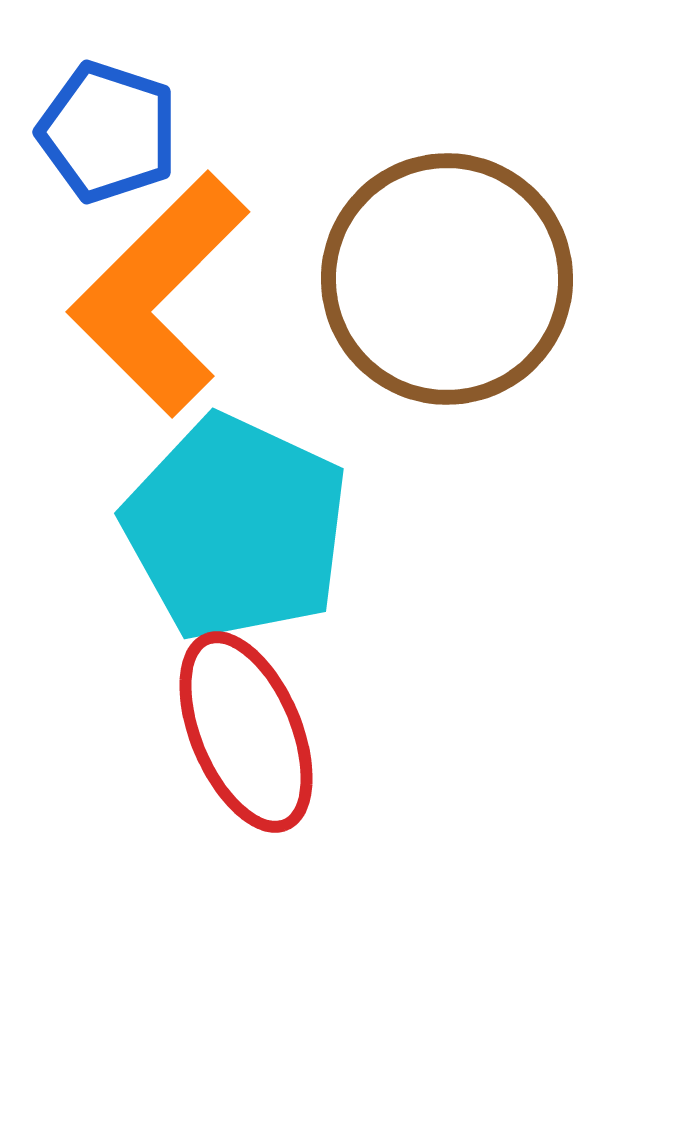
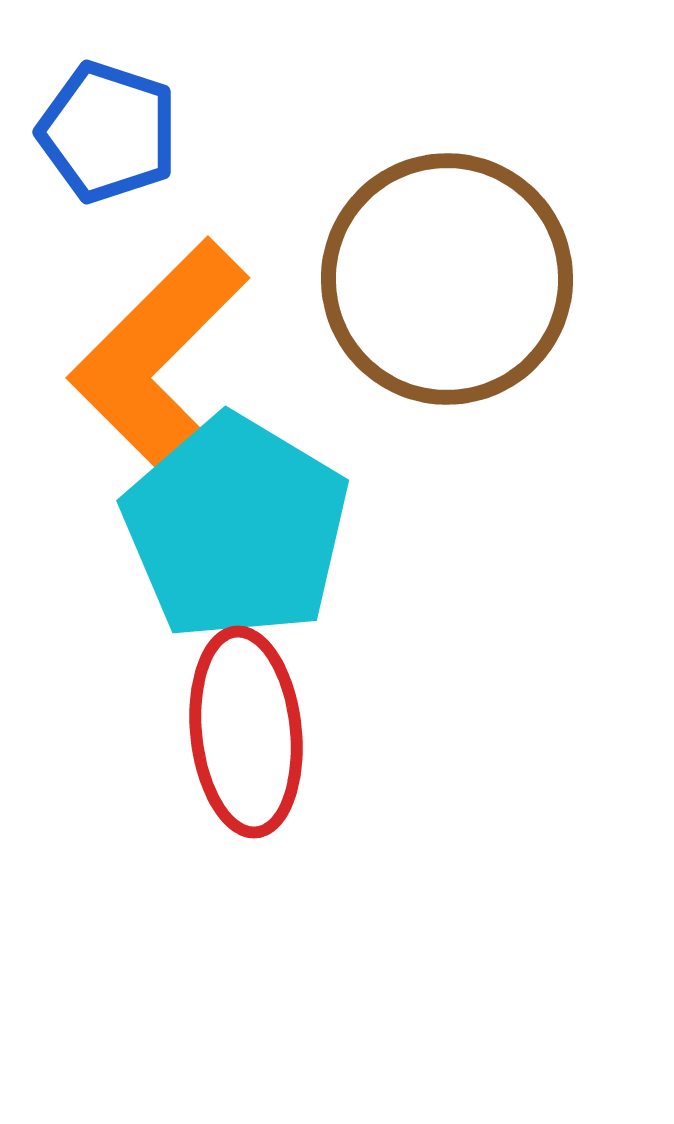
orange L-shape: moved 66 px down
cyan pentagon: rotated 6 degrees clockwise
red ellipse: rotated 17 degrees clockwise
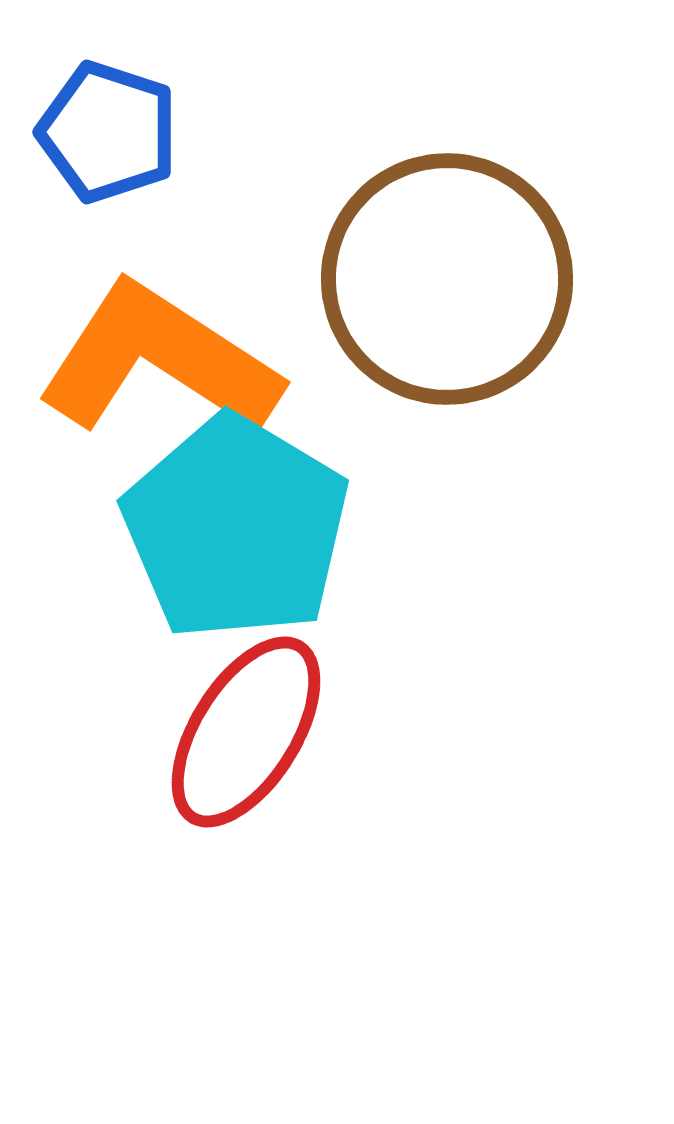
orange L-shape: rotated 78 degrees clockwise
red ellipse: rotated 38 degrees clockwise
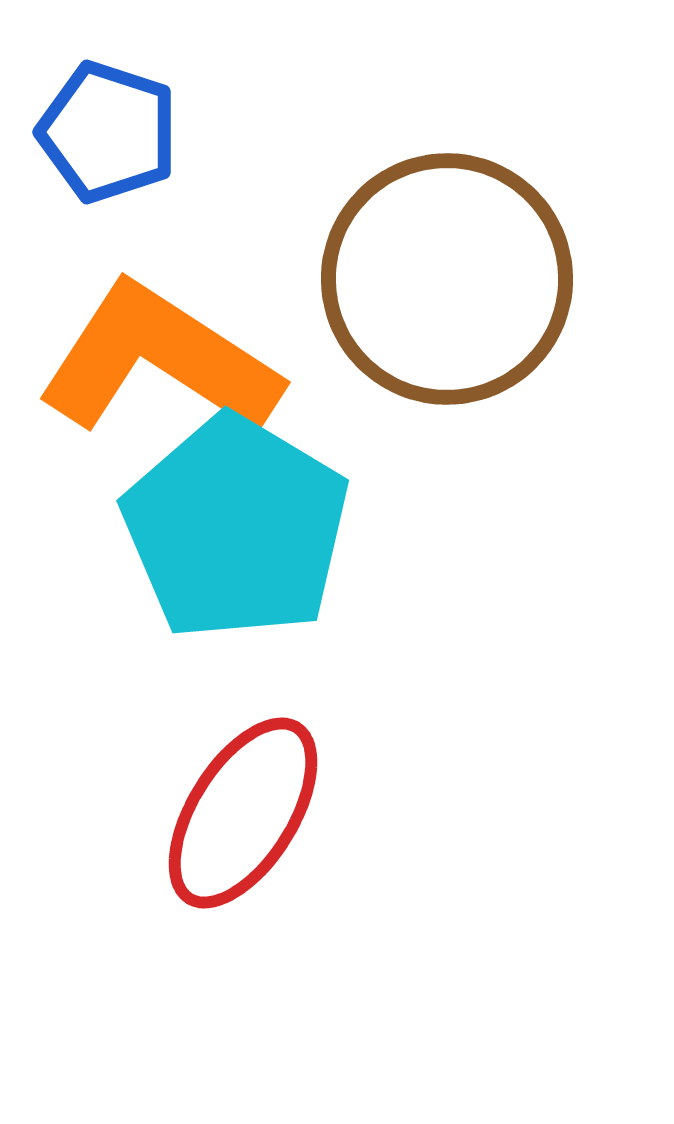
red ellipse: moved 3 px left, 81 px down
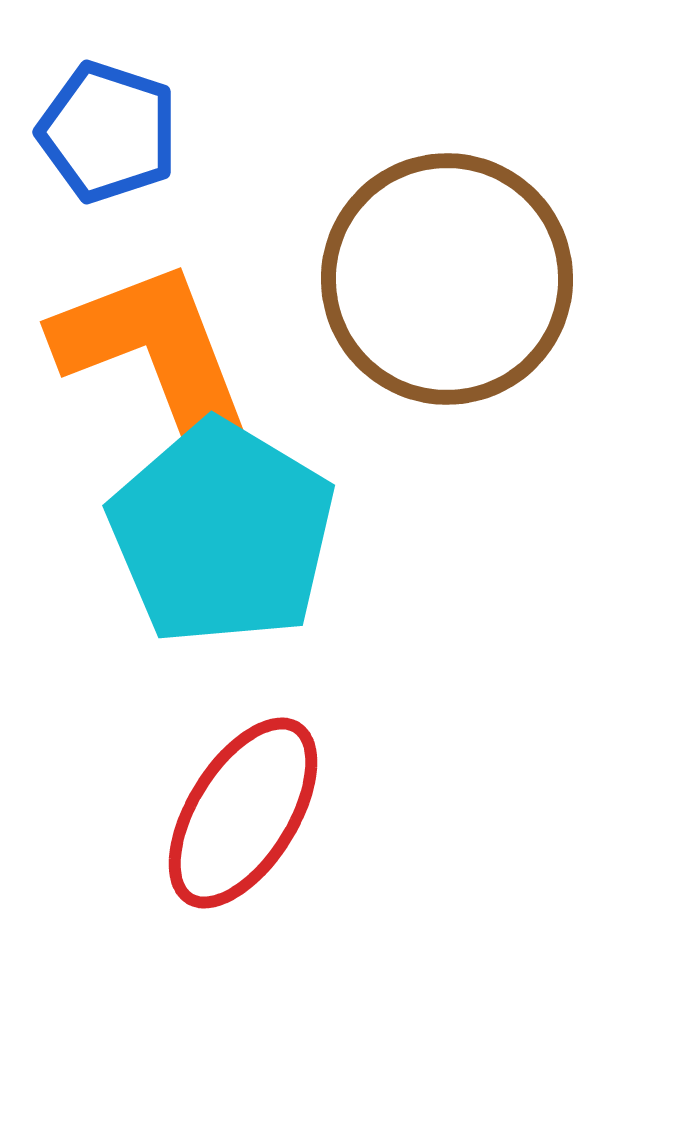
orange L-shape: rotated 36 degrees clockwise
cyan pentagon: moved 14 px left, 5 px down
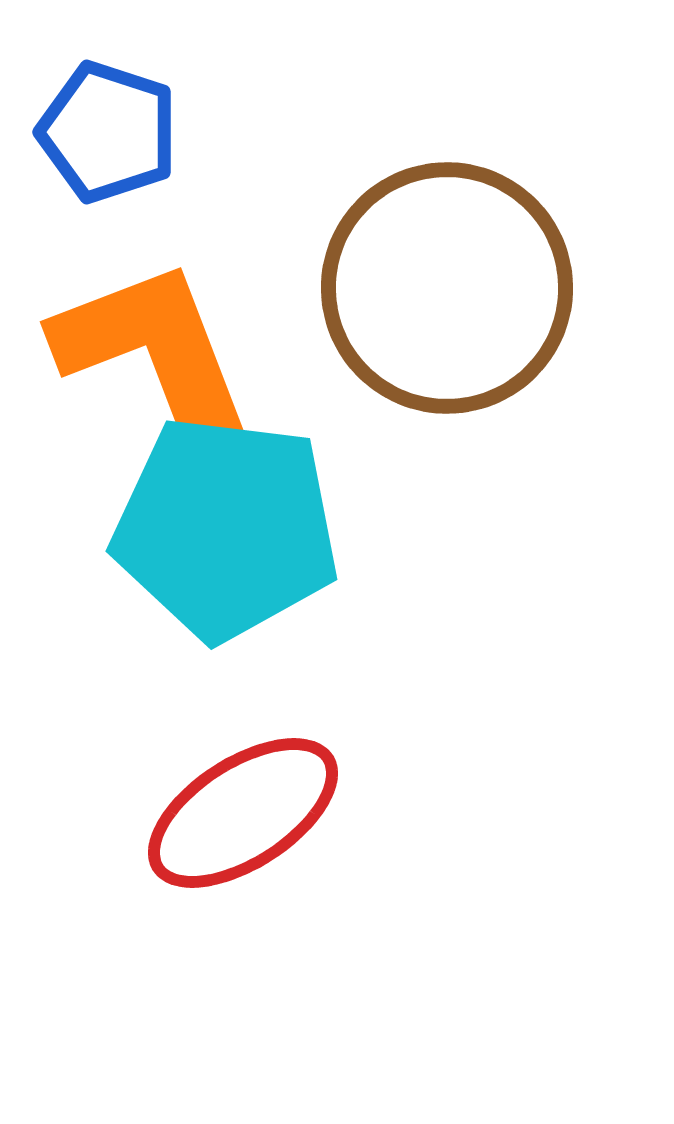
brown circle: moved 9 px down
cyan pentagon: moved 4 px right, 5 px up; rotated 24 degrees counterclockwise
red ellipse: rotated 25 degrees clockwise
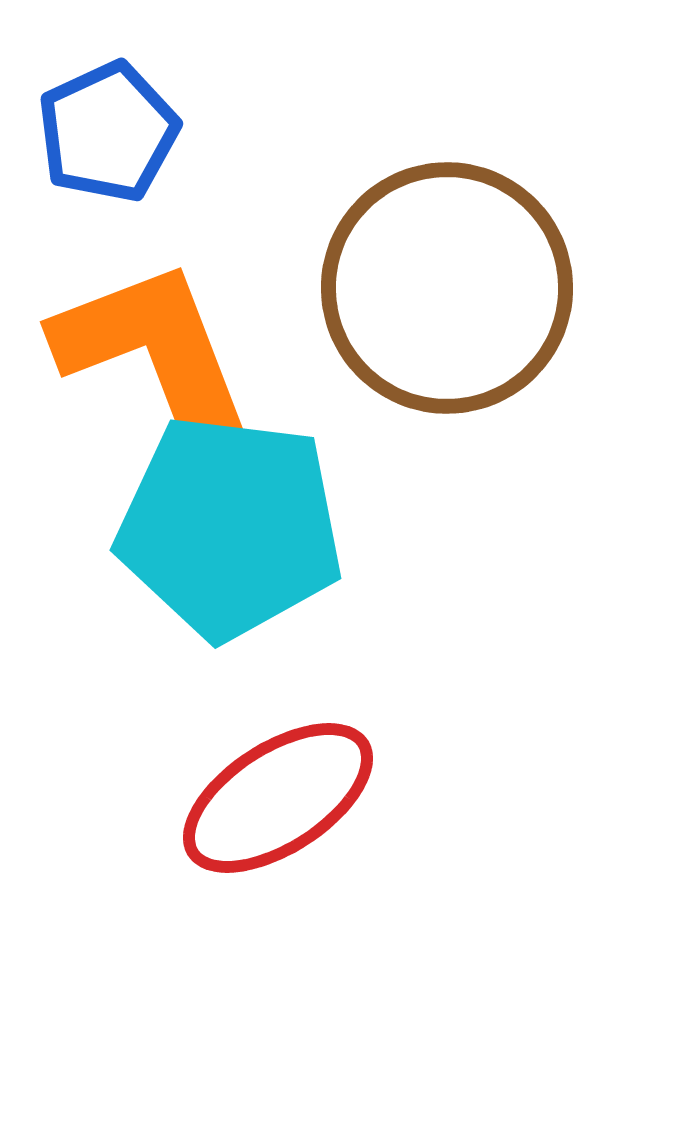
blue pentagon: rotated 29 degrees clockwise
cyan pentagon: moved 4 px right, 1 px up
red ellipse: moved 35 px right, 15 px up
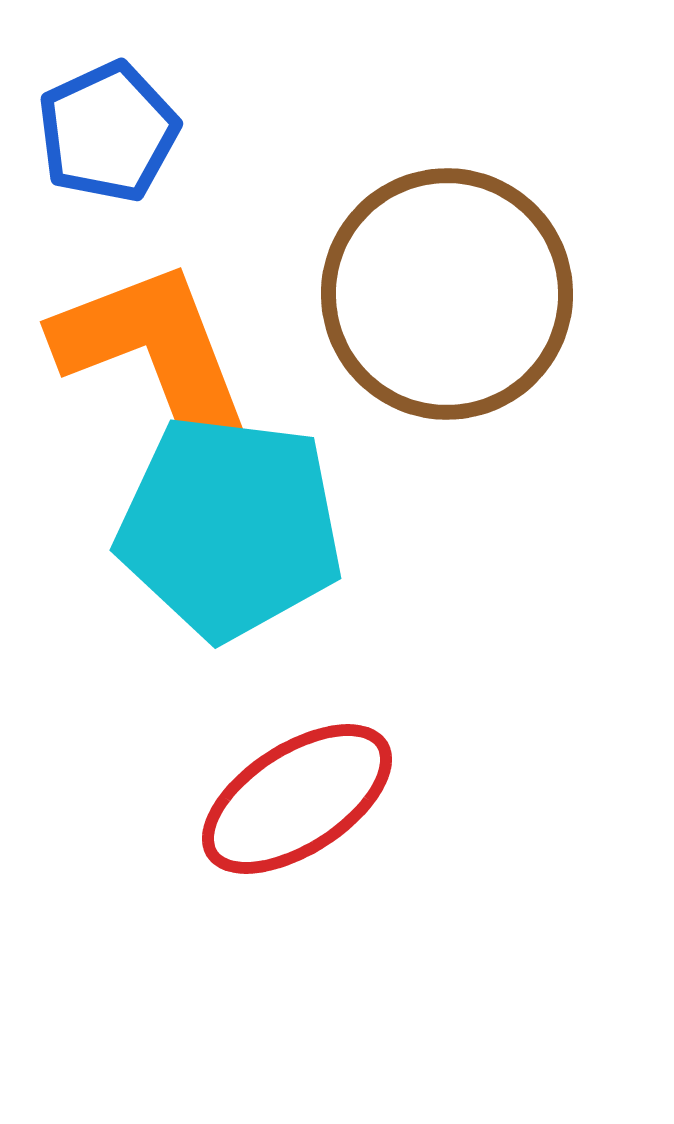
brown circle: moved 6 px down
red ellipse: moved 19 px right, 1 px down
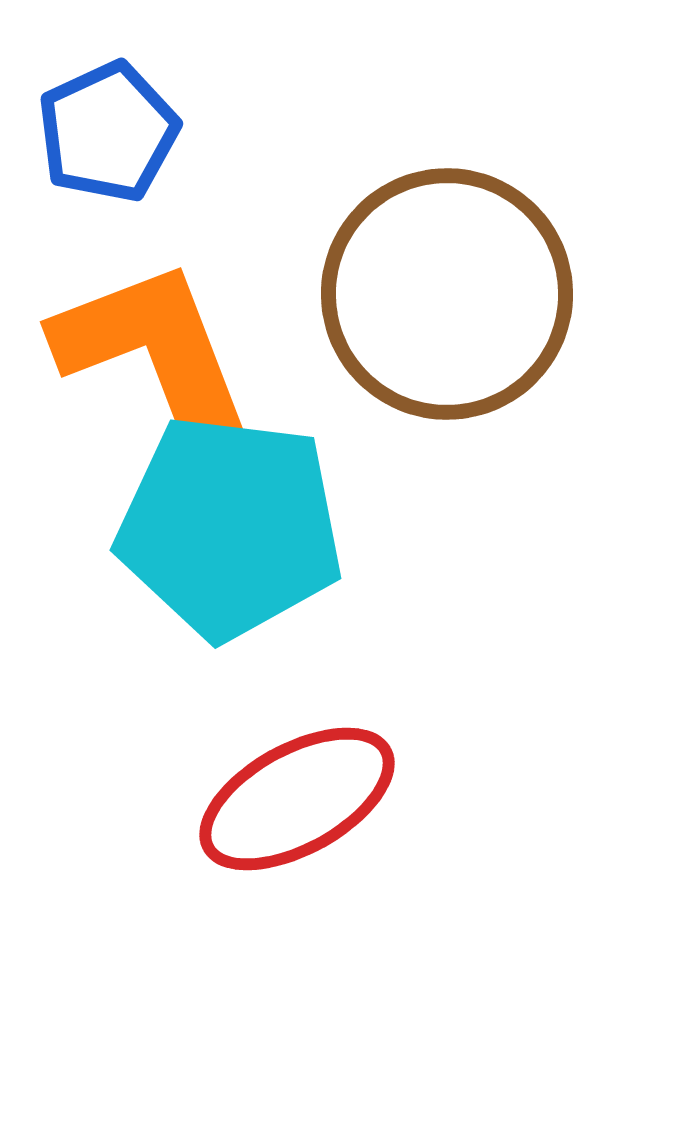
red ellipse: rotated 4 degrees clockwise
